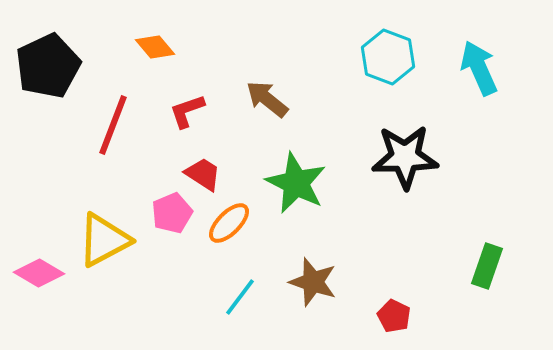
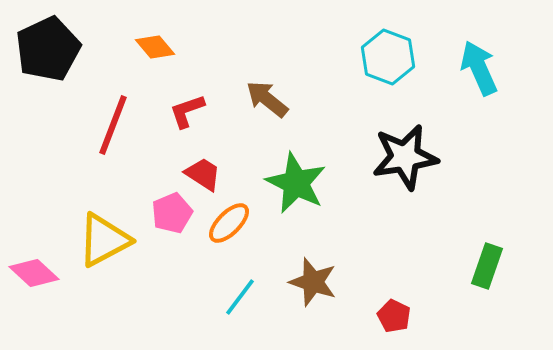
black pentagon: moved 17 px up
black star: rotated 8 degrees counterclockwise
pink diamond: moved 5 px left; rotated 12 degrees clockwise
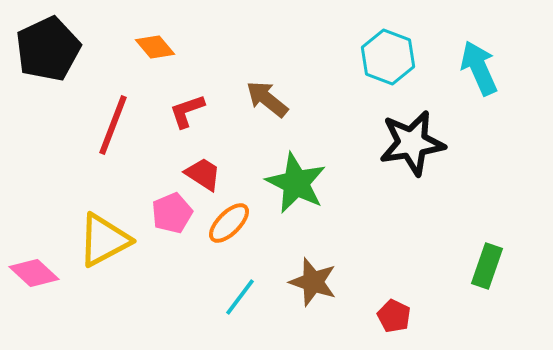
black star: moved 7 px right, 14 px up
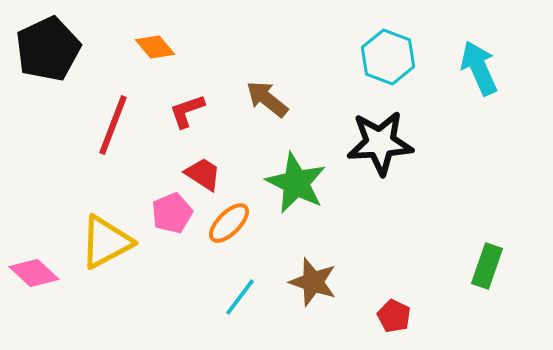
black star: moved 32 px left; rotated 6 degrees clockwise
yellow triangle: moved 2 px right, 2 px down
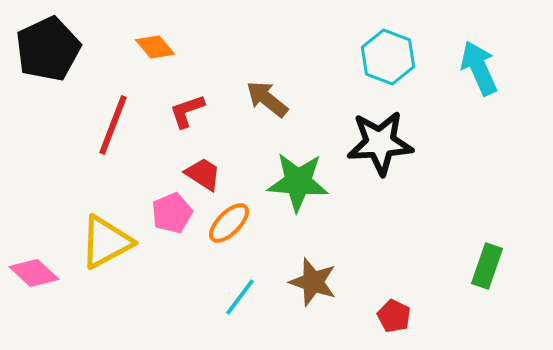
green star: moved 2 px right, 1 px up; rotated 22 degrees counterclockwise
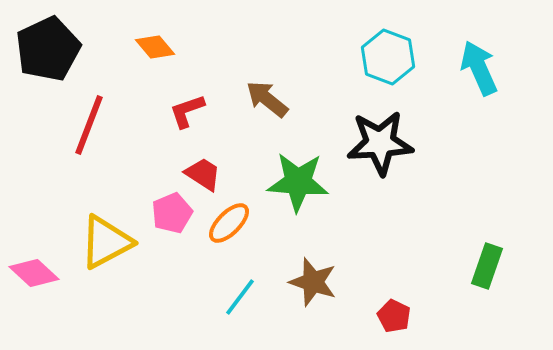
red line: moved 24 px left
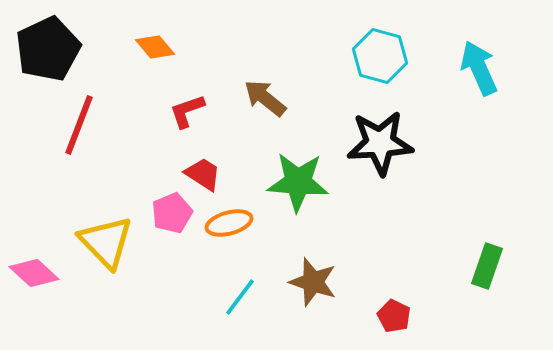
cyan hexagon: moved 8 px left, 1 px up; rotated 6 degrees counterclockwise
brown arrow: moved 2 px left, 1 px up
red line: moved 10 px left
orange ellipse: rotated 30 degrees clockwise
yellow triangle: rotated 46 degrees counterclockwise
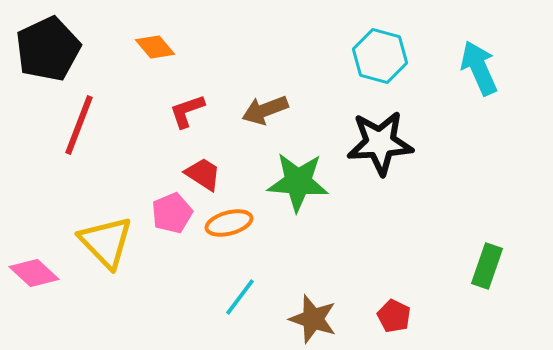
brown arrow: moved 12 px down; rotated 60 degrees counterclockwise
brown star: moved 37 px down
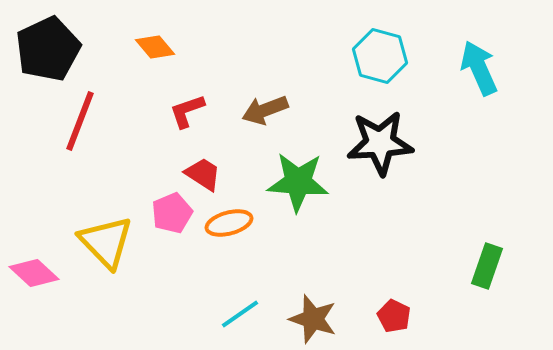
red line: moved 1 px right, 4 px up
cyan line: moved 17 px down; rotated 18 degrees clockwise
